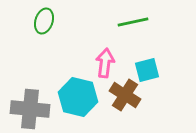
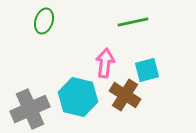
gray cross: rotated 30 degrees counterclockwise
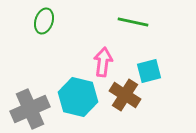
green line: rotated 24 degrees clockwise
pink arrow: moved 2 px left, 1 px up
cyan square: moved 2 px right, 1 px down
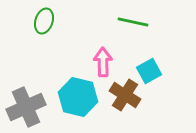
pink arrow: rotated 8 degrees counterclockwise
cyan square: rotated 15 degrees counterclockwise
gray cross: moved 4 px left, 2 px up
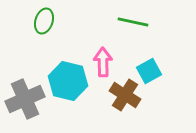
cyan hexagon: moved 10 px left, 16 px up
gray cross: moved 1 px left, 8 px up
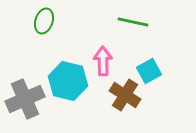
pink arrow: moved 1 px up
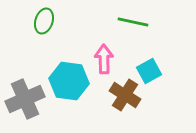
pink arrow: moved 1 px right, 2 px up
cyan hexagon: moved 1 px right; rotated 6 degrees counterclockwise
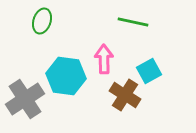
green ellipse: moved 2 px left
cyan hexagon: moved 3 px left, 5 px up
gray cross: rotated 9 degrees counterclockwise
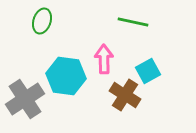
cyan square: moved 1 px left
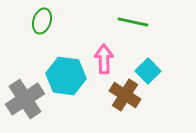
cyan square: rotated 15 degrees counterclockwise
